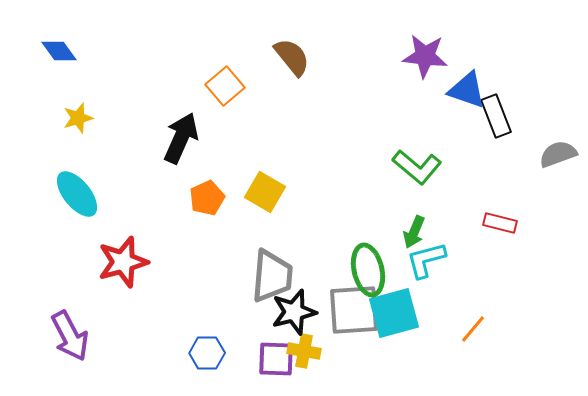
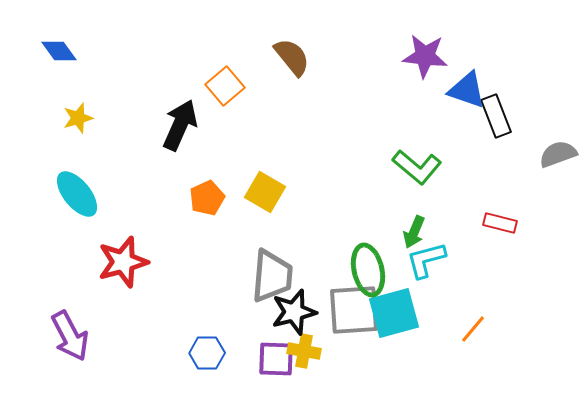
black arrow: moved 1 px left, 13 px up
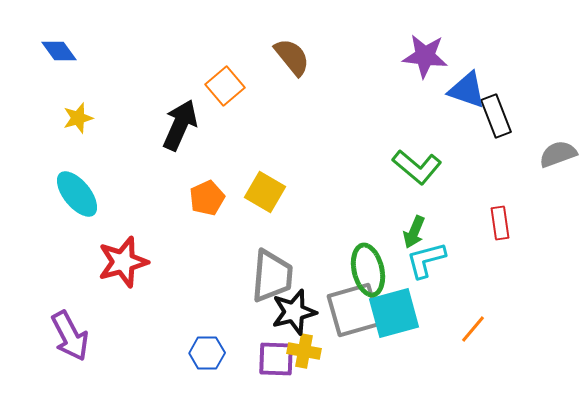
red rectangle: rotated 68 degrees clockwise
gray square: rotated 12 degrees counterclockwise
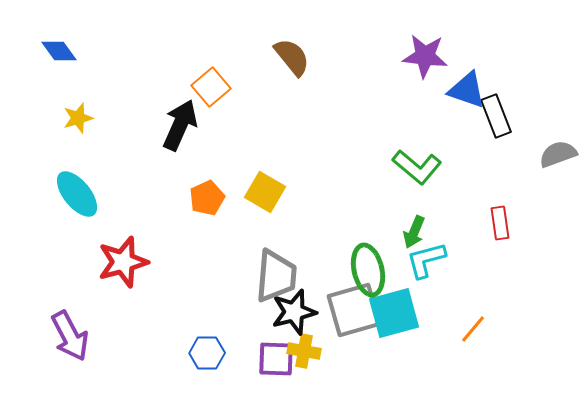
orange square: moved 14 px left, 1 px down
gray trapezoid: moved 4 px right
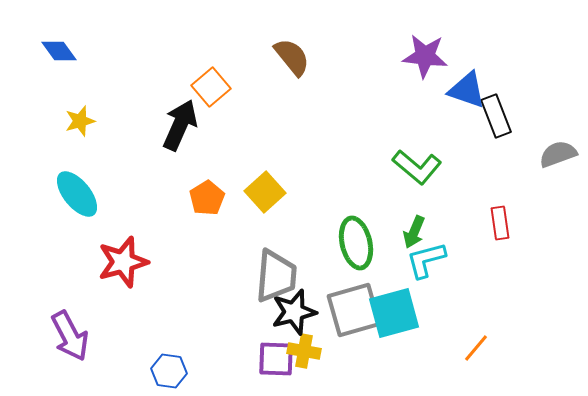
yellow star: moved 2 px right, 3 px down
yellow square: rotated 18 degrees clockwise
orange pentagon: rotated 8 degrees counterclockwise
green ellipse: moved 12 px left, 27 px up
orange line: moved 3 px right, 19 px down
blue hexagon: moved 38 px left, 18 px down; rotated 8 degrees clockwise
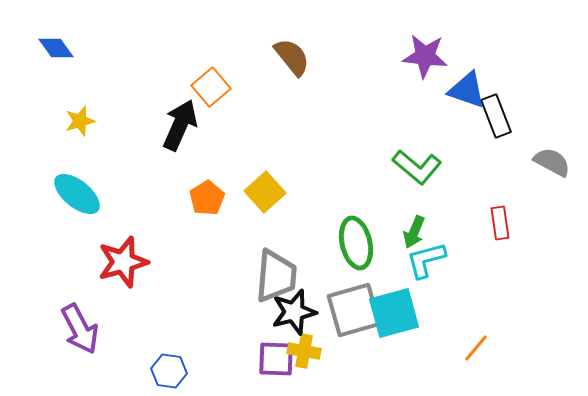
blue diamond: moved 3 px left, 3 px up
gray semicircle: moved 6 px left, 8 px down; rotated 48 degrees clockwise
cyan ellipse: rotated 12 degrees counterclockwise
purple arrow: moved 10 px right, 7 px up
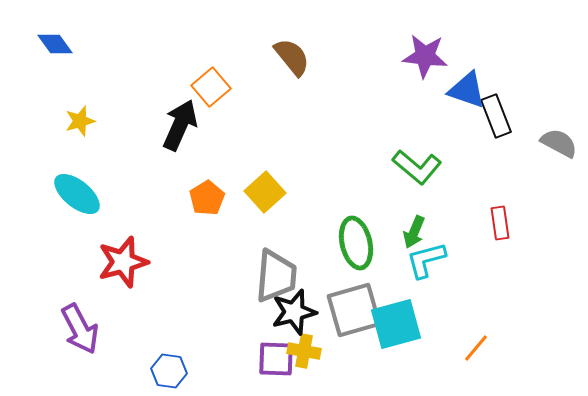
blue diamond: moved 1 px left, 4 px up
gray semicircle: moved 7 px right, 19 px up
cyan square: moved 2 px right, 11 px down
